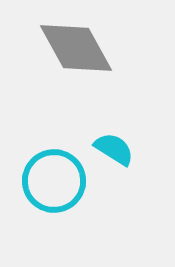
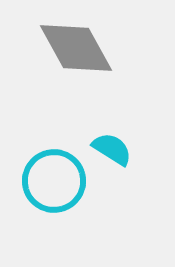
cyan semicircle: moved 2 px left
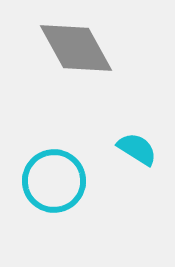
cyan semicircle: moved 25 px right
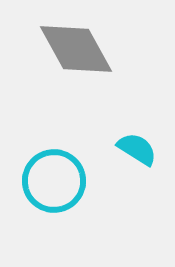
gray diamond: moved 1 px down
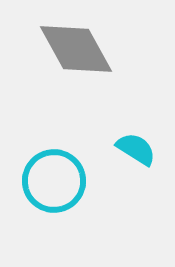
cyan semicircle: moved 1 px left
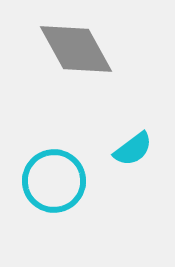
cyan semicircle: moved 3 px left; rotated 111 degrees clockwise
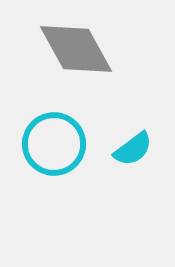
cyan circle: moved 37 px up
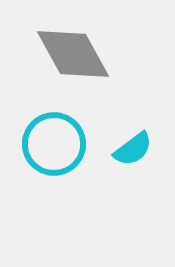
gray diamond: moved 3 px left, 5 px down
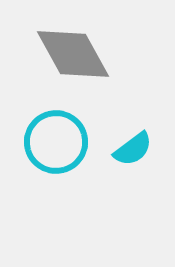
cyan circle: moved 2 px right, 2 px up
